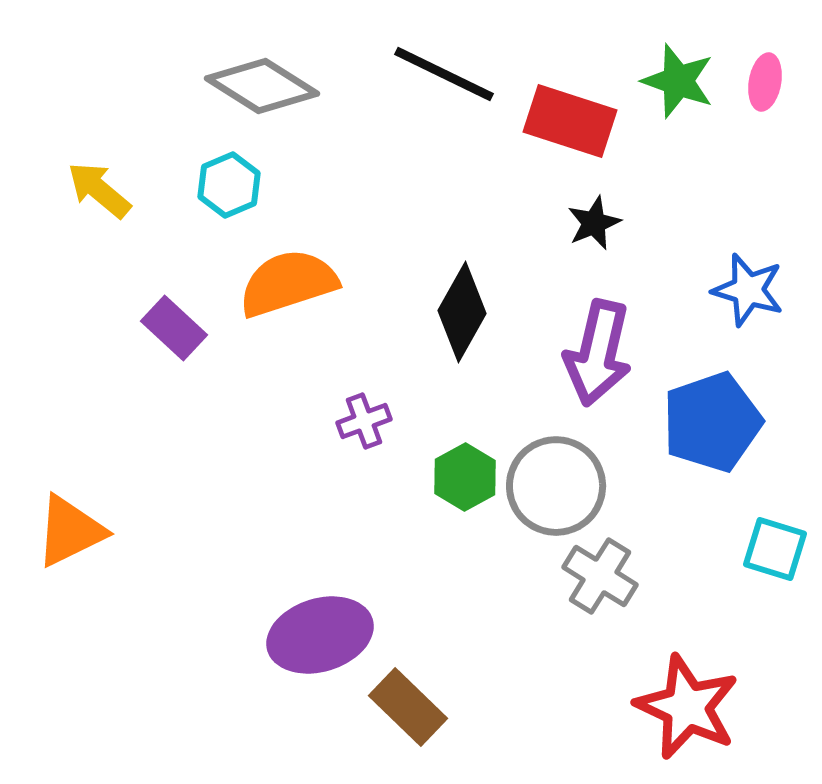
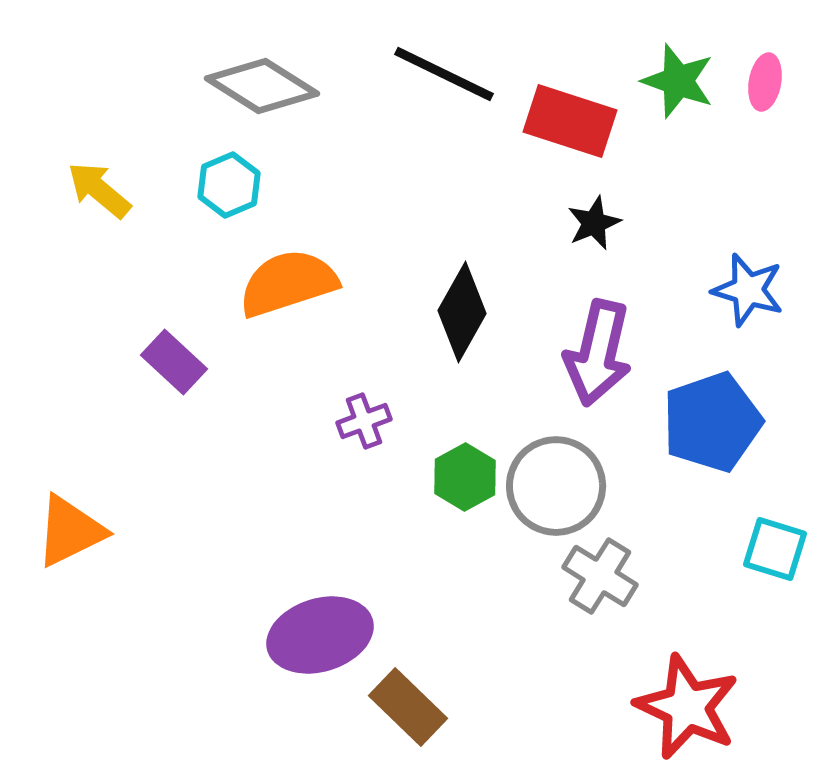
purple rectangle: moved 34 px down
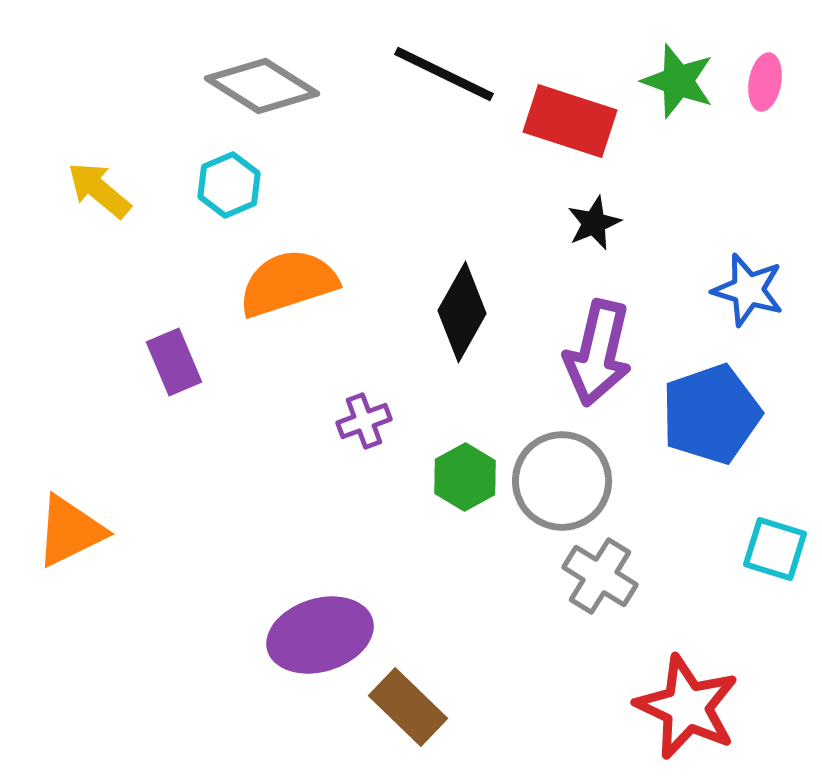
purple rectangle: rotated 24 degrees clockwise
blue pentagon: moved 1 px left, 8 px up
gray circle: moved 6 px right, 5 px up
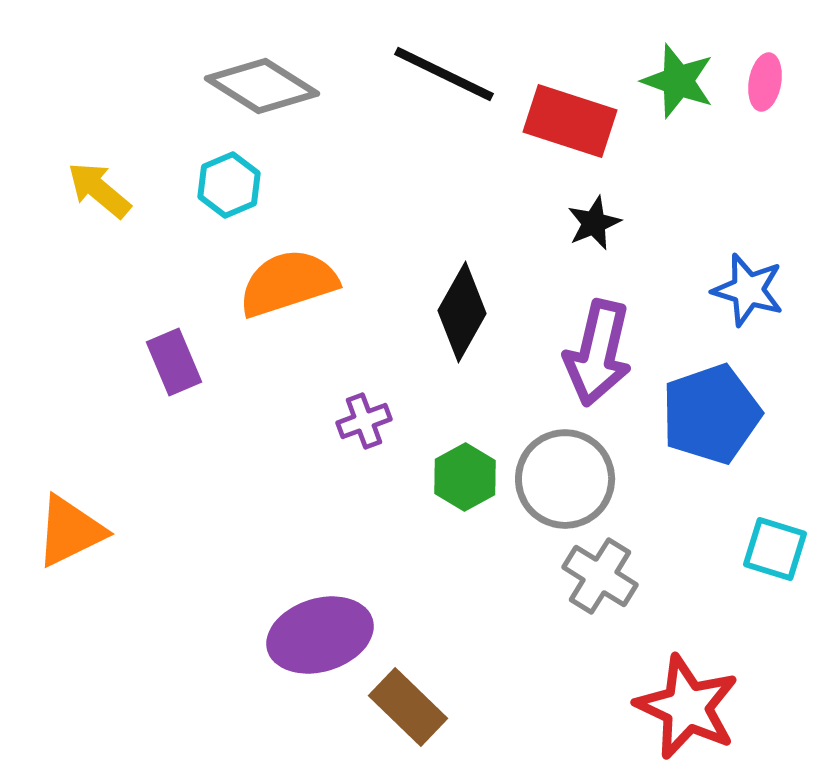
gray circle: moved 3 px right, 2 px up
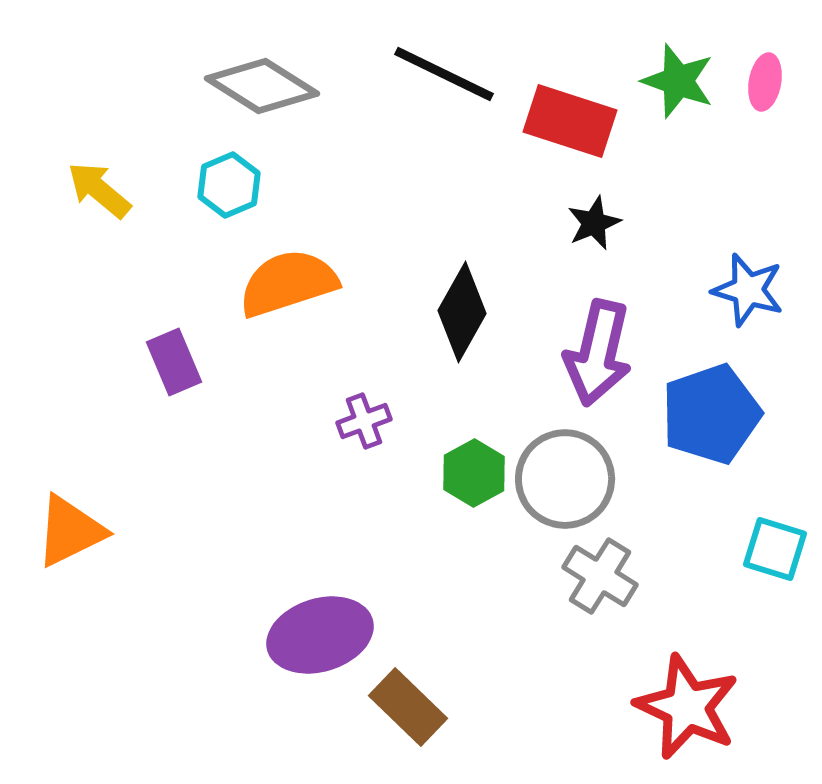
green hexagon: moved 9 px right, 4 px up
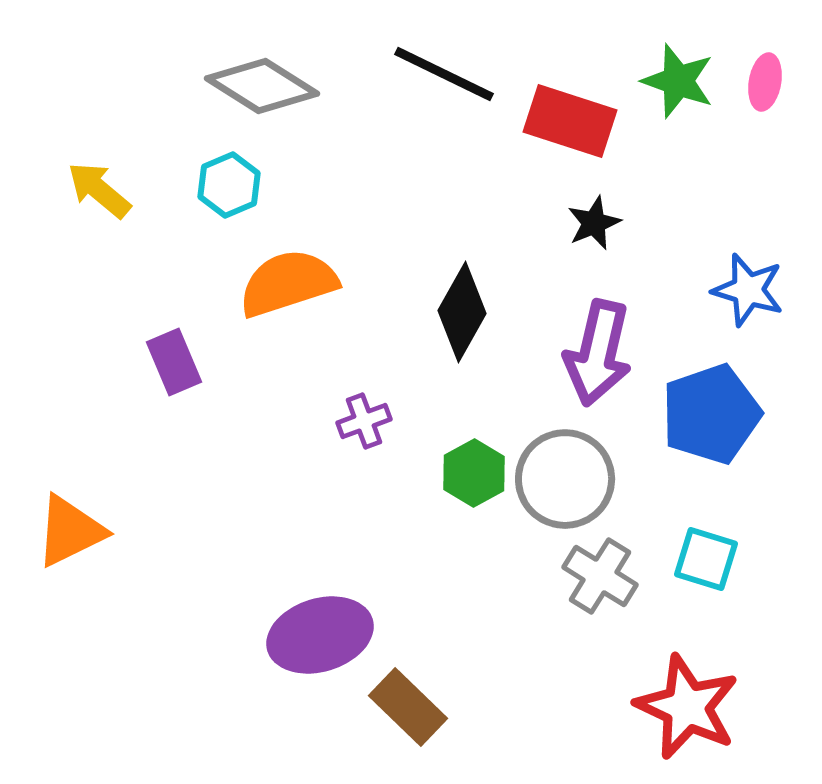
cyan square: moved 69 px left, 10 px down
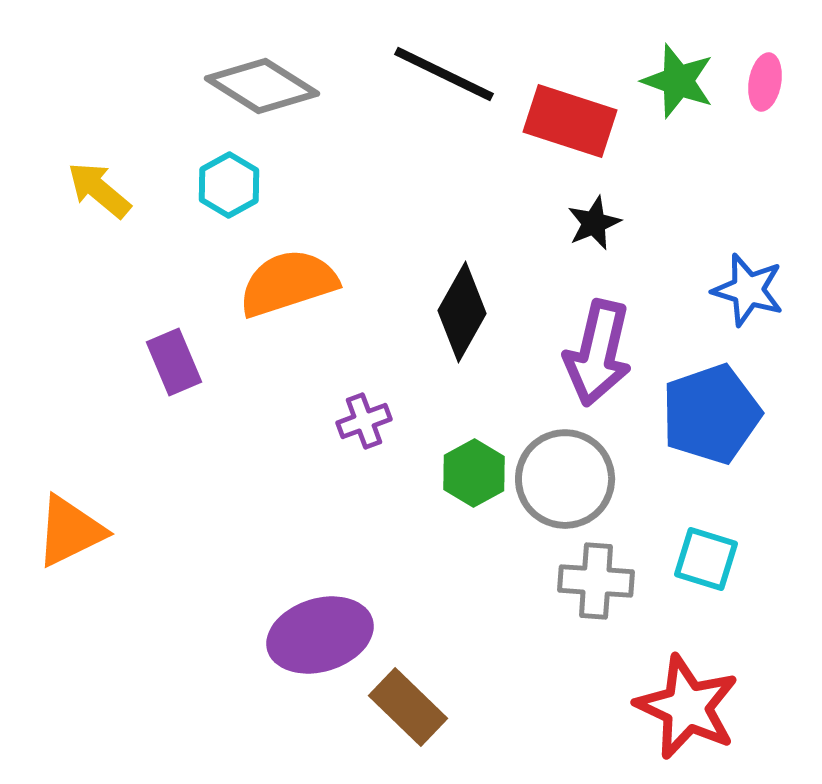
cyan hexagon: rotated 6 degrees counterclockwise
gray cross: moved 4 px left, 5 px down; rotated 28 degrees counterclockwise
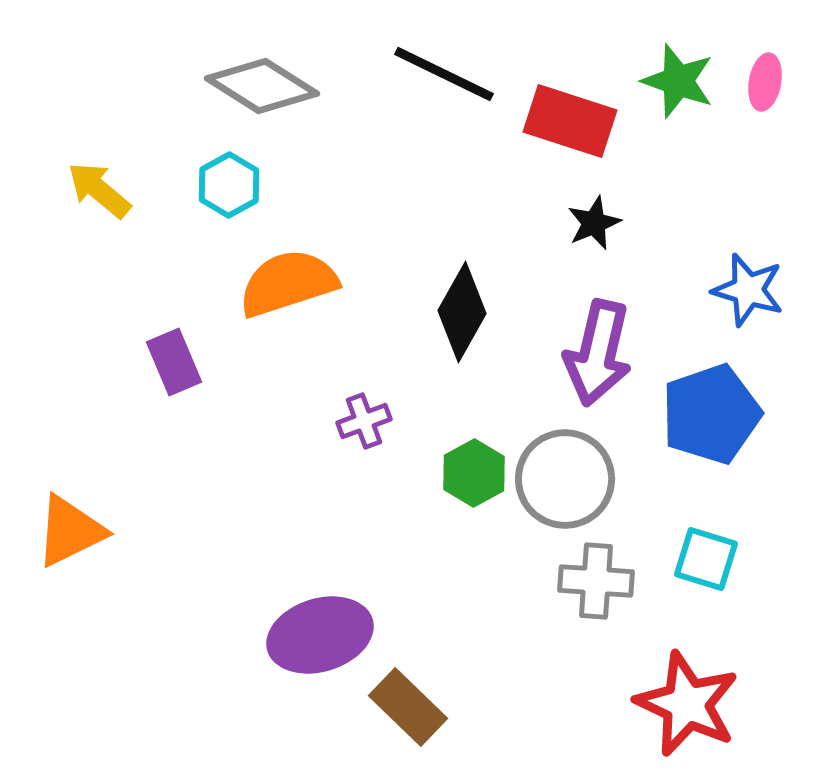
red star: moved 3 px up
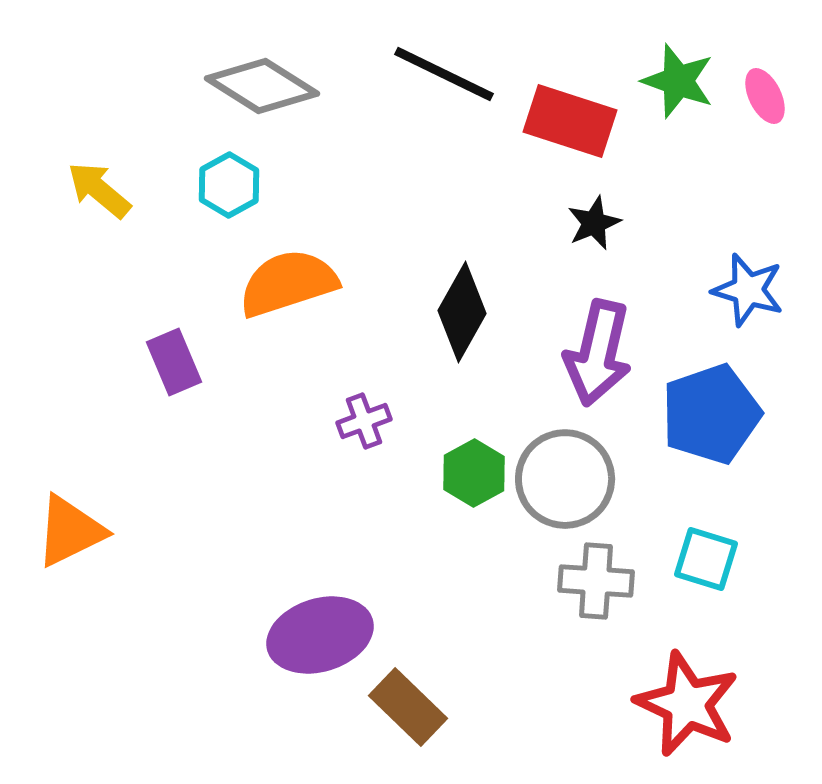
pink ellipse: moved 14 px down; rotated 36 degrees counterclockwise
